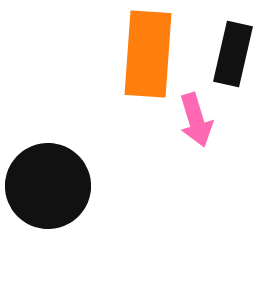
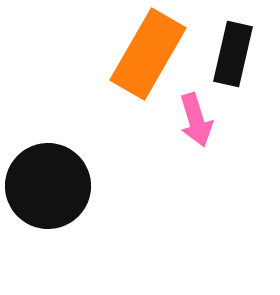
orange rectangle: rotated 26 degrees clockwise
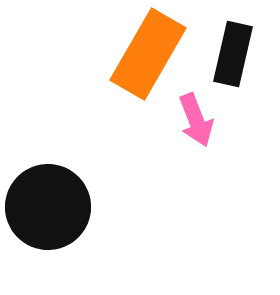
pink arrow: rotated 4 degrees counterclockwise
black circle: moved 21 px down
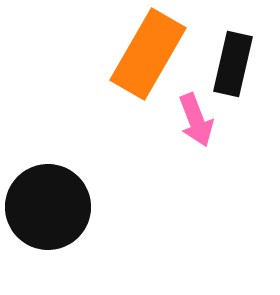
black rectangle: moved 10 px down
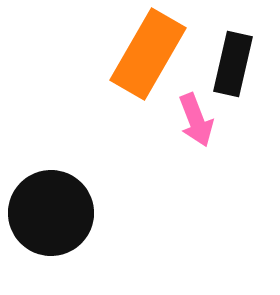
black circle: moved 3 px right, 6 px down
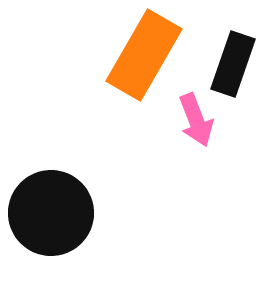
orange rectangle: moved 4 px left, 1 px down
black rectangle: rotated 6 degrees clockwise
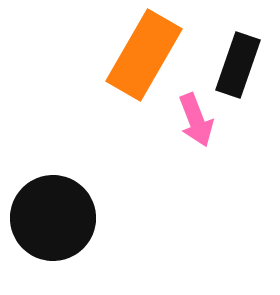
black rectangle: moved 5 px right, 1 px down
black circle: moved 2 px right, 5 px down
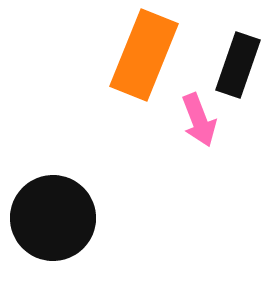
orange rectangle: rotated 8 degrees counterclockwise
pink arrow: moved 3 px right
